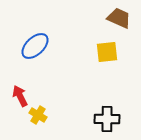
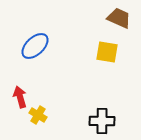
yellow square: rotated 15 degrees clockwise
red arrow: moved 1 px down; rotated 10 degrees clockwise
black cross: moved 5 px left, 2 px down
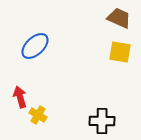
yellow square: moved 13 px right
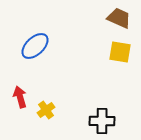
yellow cross: moved 8 px right, 5 px up; rotated 24 degrees clockwise
